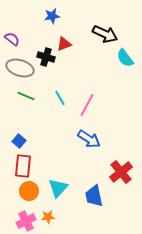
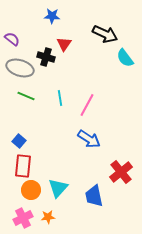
blue star: rotated 14 degrees clockwise
red triangle: rotated 35 degrees counterclockwise
cyan line: rotated 21 degrees clockwise
orange circle: moved 2 px right, 1 px up
pink cross: moved 3 px left, 3 px up
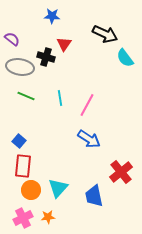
gray ellipse: moved 1 px up; rotated 8 degrees counterclockwise
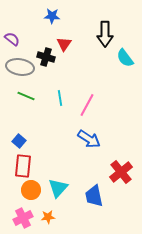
black arrow: rotated 65 degrees clockwise
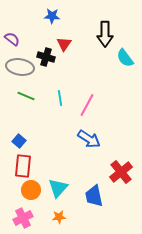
orange star: moved 11 px right
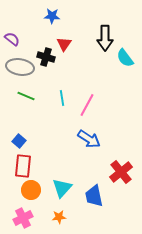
black arrow: moved 4 px down
cyan line: moved 2 px right
cyan triangle: moved 4 px right
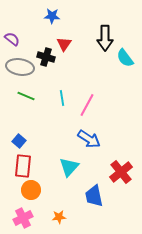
cyan triangle: moved 7 px right, 21 px up
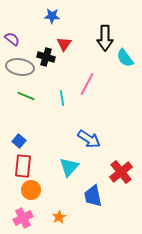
pink line: moved 21 px up
blue trapezoid: moved 1 px left
orange star: rotated 24 degrees counterclockwise
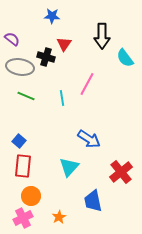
black arrow: moved 3 px left, 2 px up
orange circle: moved 6 px down
blue trapezoid: moved 5 px down
